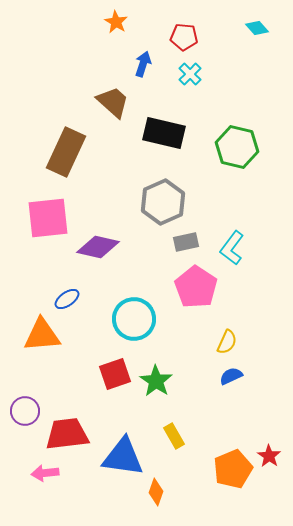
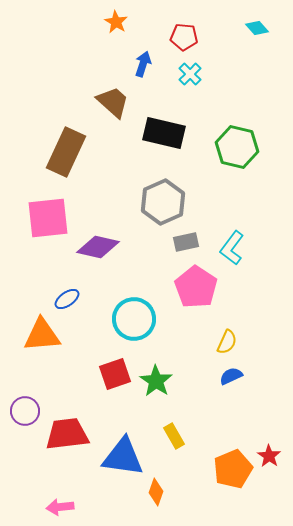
pink arrow: moved 15 px right, 34 px down
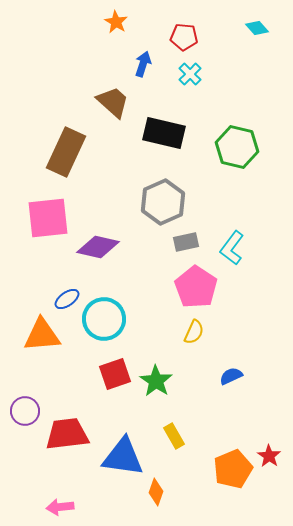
cyan circle: moved 30 px left
yellow semicircle: moved 33 px left, 10 px up
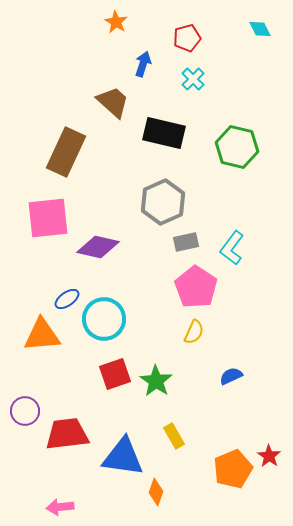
cyan diamond: moved 3 px right, 1 px down; rotated 15 degrees clockwise
red pentagon: moved 3 px right, 1 px down; rotated 20 degrees counterclockwise
cyan cross: moved 3 px right, 5 px down
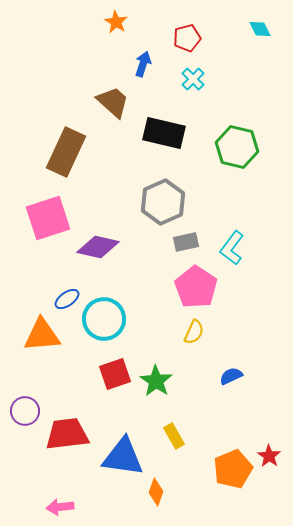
pink square: rotated 12 degrees counterclockwise
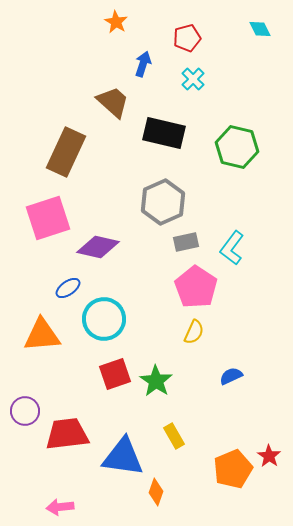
blue ellipse: moved 1 px right, 11 px up
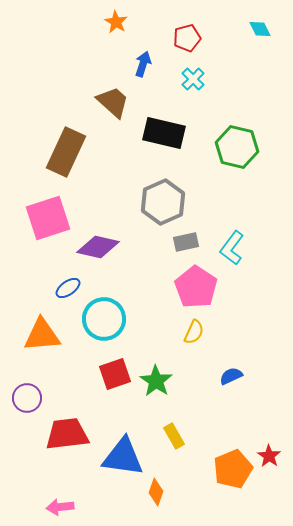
purple circle: moved 2 px right, 13 px up
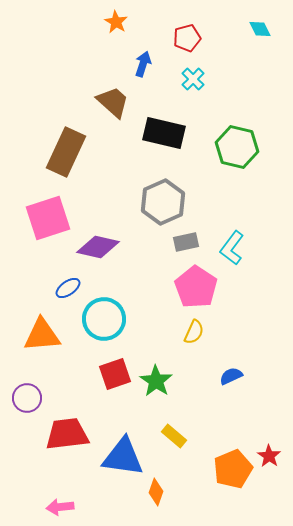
yellow rectangle: rotated 20 degrees counterclockwise
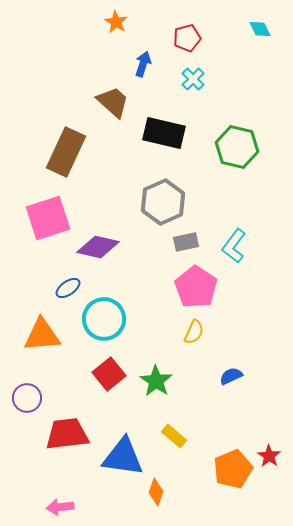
cyan L-shape: moved 2 px right, 2 px up
red square: moved 6 px left; rotated 20 degrees counterclockwise
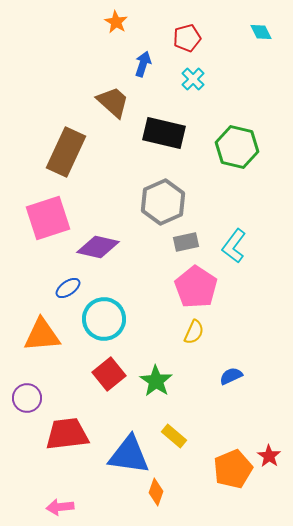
cyan diamond: moved 1 px right, 3 px down
blue triangle: moved 6 px right, 2 px up
